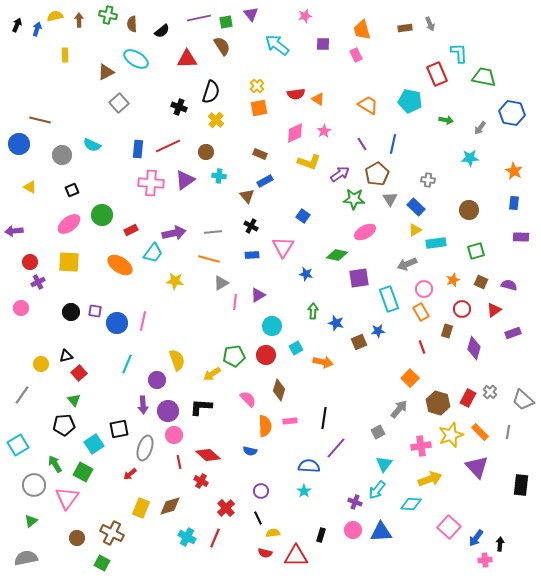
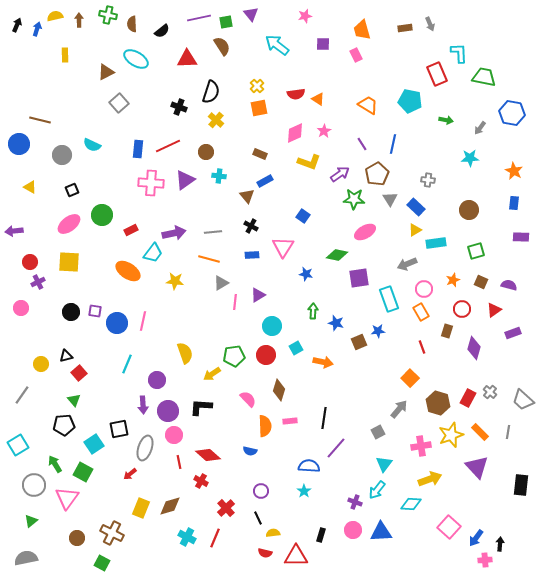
orange ellipse at (120, 265): moved 8 px right, 6 px down
yellow semicircle at (177, 360): moved 8 px right, 7 px up
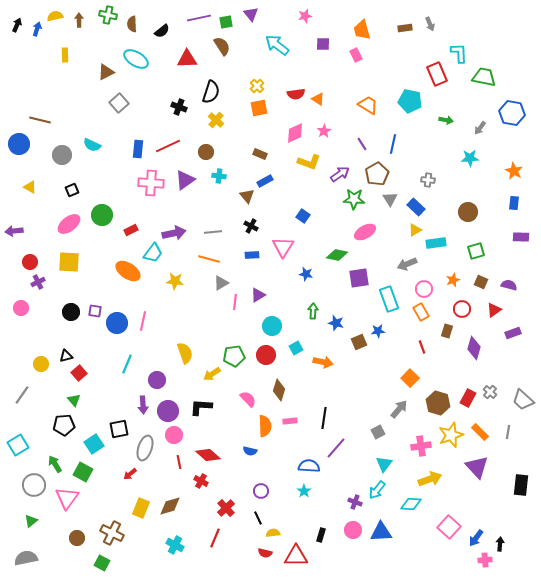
brown circle at (469, 210): moved 1 px left, 2 px down
cyan cross at (187, 537): moved 12 px left, 8 px down
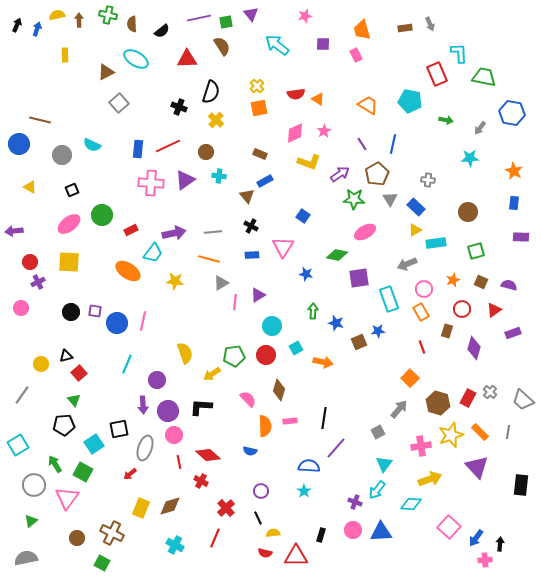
yellow semicircle at (55, 16): moved 2 px right, 1 px up
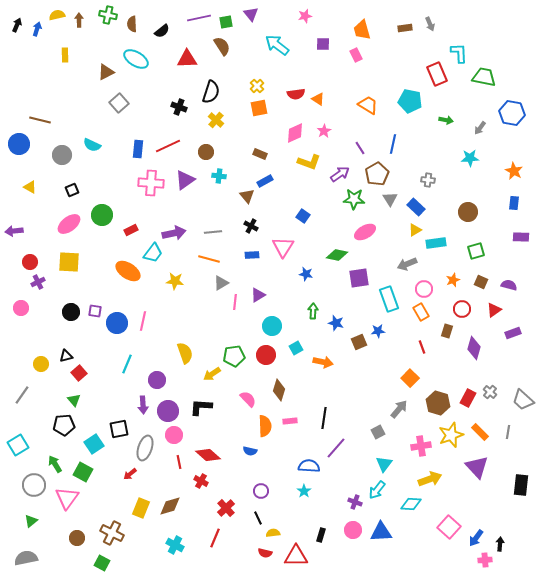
purple line at (362, 144): moved 2 px left, 4 px down
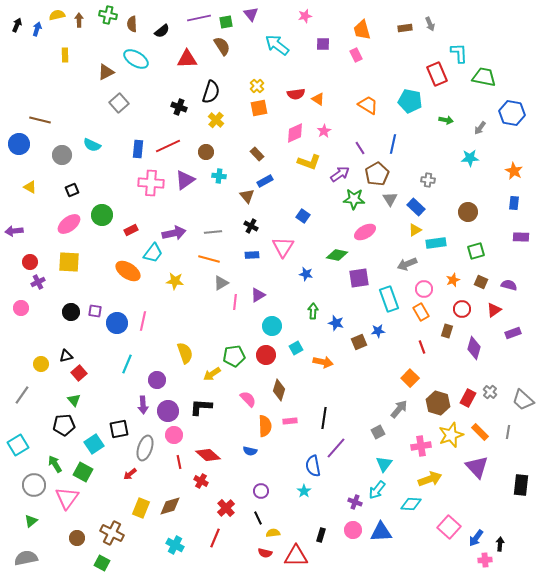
brown rectangle at (260, 154): moved 3 px left; rotated 24 degrees clockwise
blue semicircle at (309, 466): moved 4 px right; rotated 105 degrees counterclockwise
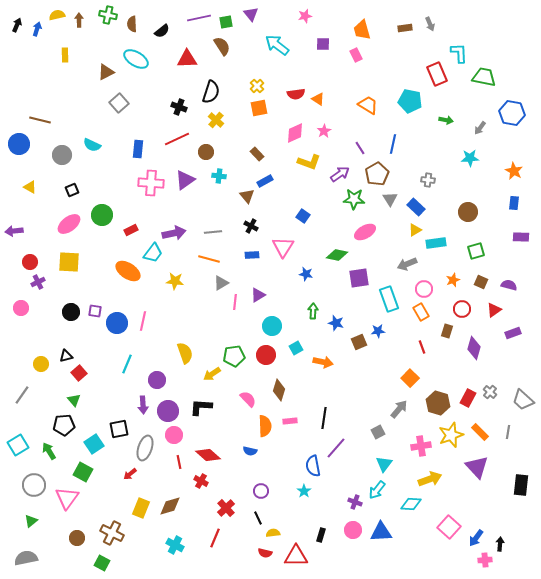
red line at (168, 146): moved 9 px right, 7 px up
green arrow at (55, 464): moved 6 px left, 13 px up
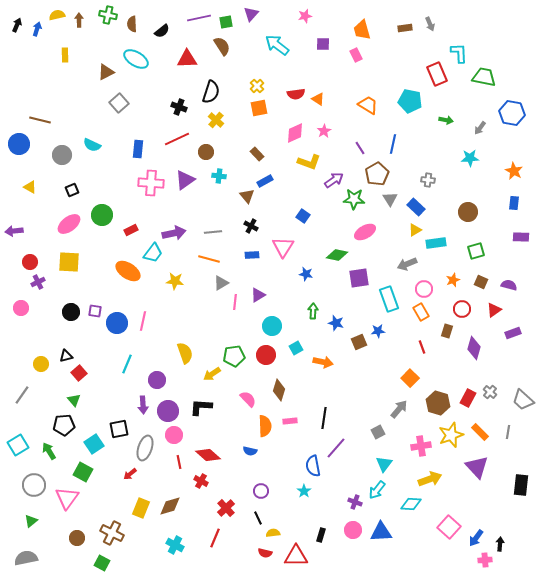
purple triangle at (251, 14): rotated 21 degrees clockwise
purple arrow at (340, 174): moved 6 px left, 6 px down
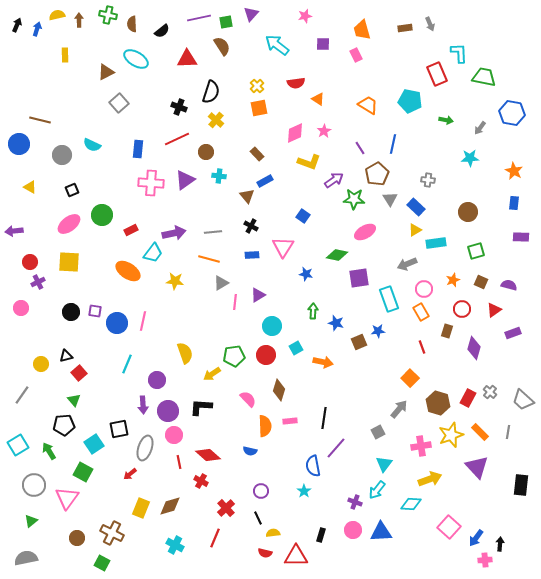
red semicircle at (296, 94): moved 11 px up
